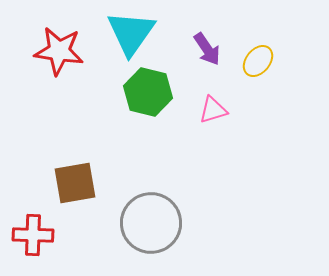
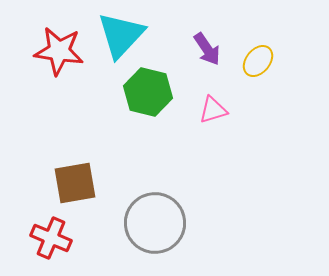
cyan triangle: moved 10 px left, 2 px down; rotated 8 degrees clockwise
gray circle: moved 4 px right
red cross: moved 18 px right, 3 px down; rotated 21 degrees clockwise
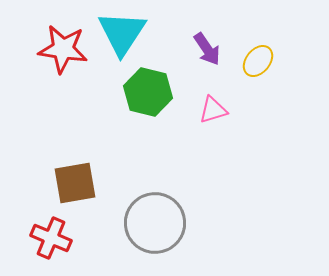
cyan triangle: moved 1 px right, 2 px up; rotated 10 degrees counterclockwise
red star: moved 4 px right, 2 px up
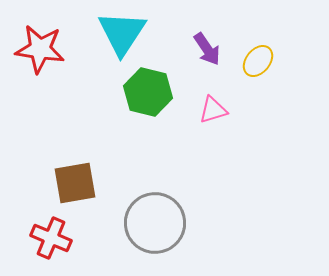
red star: moved 23 px left
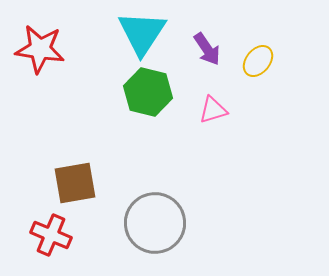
cyan triangle: moved 20 px right
red cross: moved 3 px up
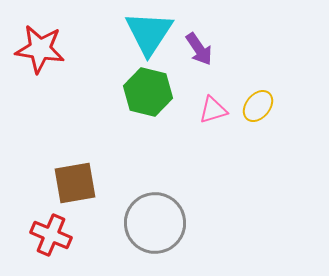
cyan triangle: moved 7 px right
purple arrow: moved 8 px left
yellow ellipse: moved 45 px down
